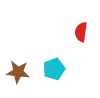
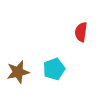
brown star: rotated 20 degrees counterclockwise
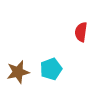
cyan pentagon: moved 3 px left
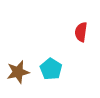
cyan pentagon: rotated 20 degrees counterclockwise
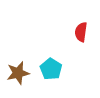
brown star: moved 1 px down
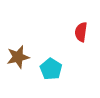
brown star: moved 16 px up
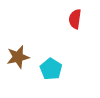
red semicircle: moved 6 px left, 13 px up
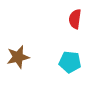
cyan pentagon: moved 19 px right, 7 px up; rotated 25 degrees counterclockwise
